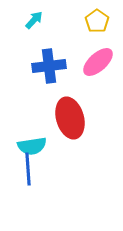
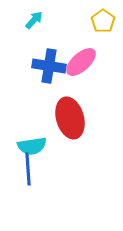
yellow pentagon: moved 6 px right
pink ellipse: moved 17 px left
blue cross: rotated 16 degrees clockwise
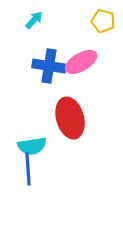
yellow pentagon: rotated 20 degrees counterclockwise
pink ellipse: rotated 12 degrees clockwise
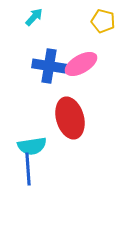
cyan arrow: moved 3 px up
pink ellipse: moved 2 px down
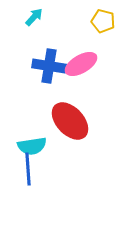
red ellipse: moved 3 px down; rotated 27 degrees counterclockwise
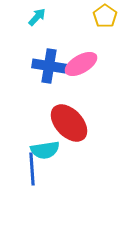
cyan arrow: moved 3 px right
yellow pentagon: moved 2 px right, 5 px up; rotated 20 degrees clockwise
red ellipse: moved 1 px left, 2 px down
cyan semicircle: moved 13 px right, 4 px down
blue line: moved 4 px right
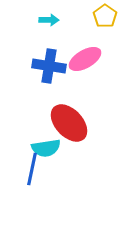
cyan arrow: moved 12 px right, 3 px down; rotated 48 degrees clockwise
pink ellipse: moved 4 px right, 5 px up
cyan semicircle: moved 1 px right, 2 px up
blue line: rotated 16 degrees clockwise
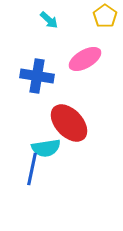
cyan arrow: rotated 42 degrees clockwise
blue cross: moved 12 px left, 10 px down
